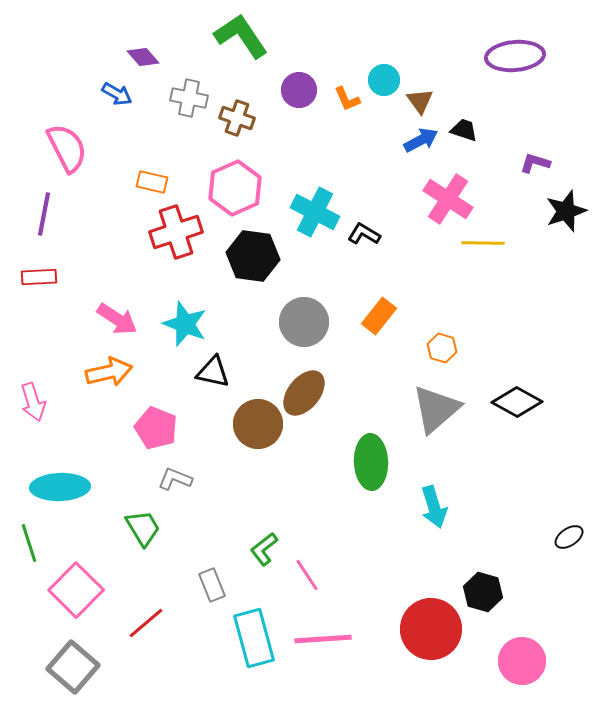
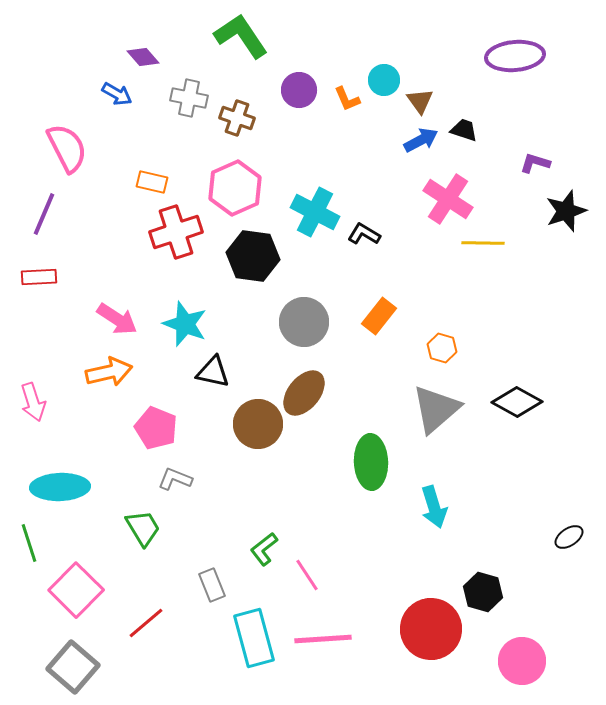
purple line at (44, 214): rotated 12 degrees clockwise
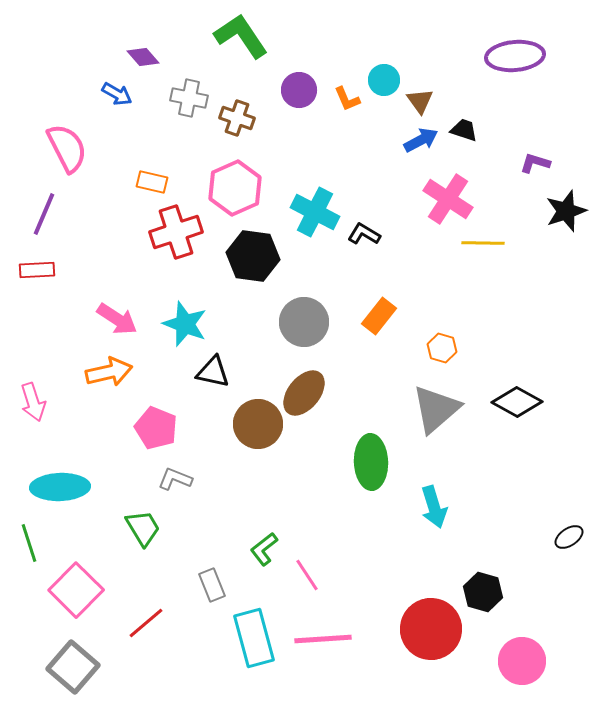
red rectangle at (39, 277): moved 2 px left, 7 px up
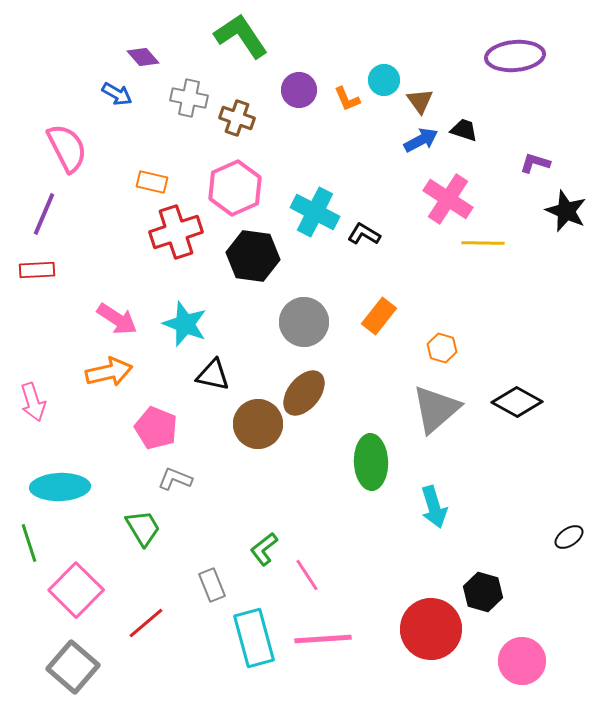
black star at (566, 211): rotated 30 degrees counterclockwise
black triangle at (213, 372): moved 3 px down
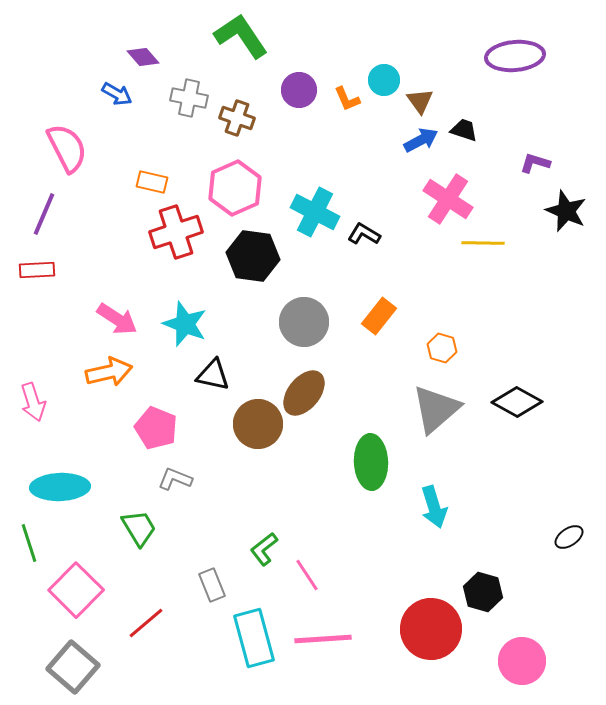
green trapezoid at (143, 528): moved 4 px left
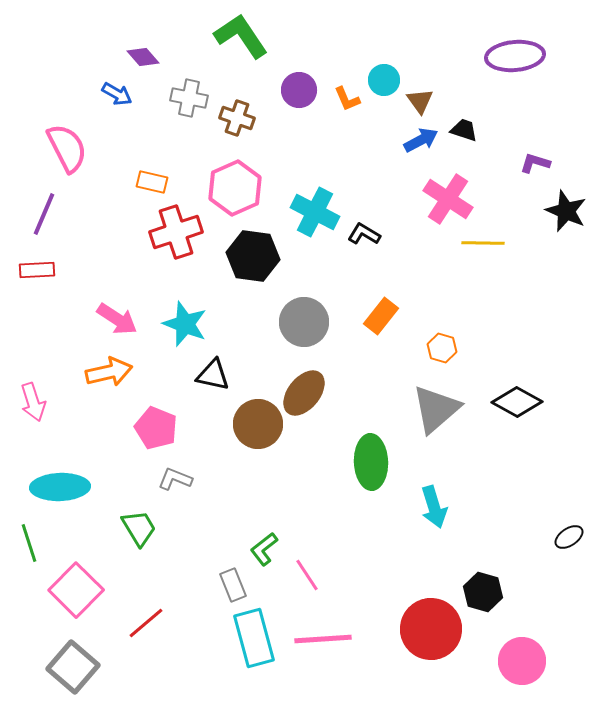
orange rectangle at (379, 316): moved 2 px right
gray rectangle at (212, 585): moved 21 px right
